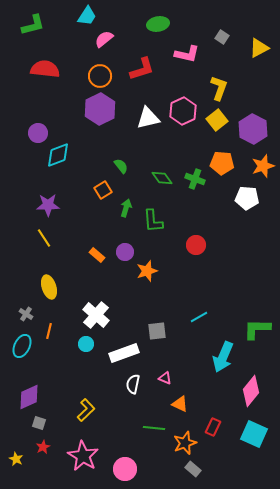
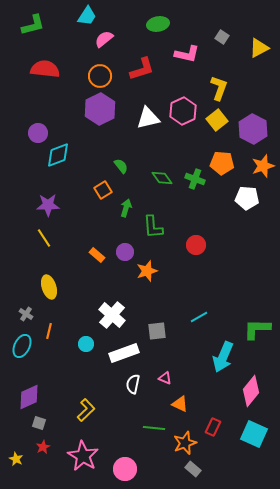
green L-shape at (153, 221): moved 6 px down
white cross at (96, 315): moved 16 px right
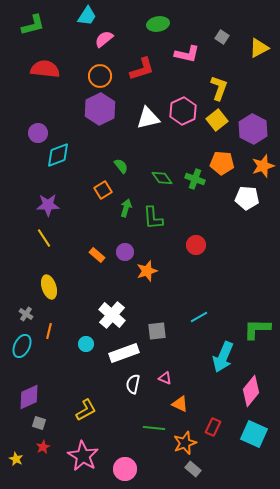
green L-shape at (153, 227): moved 9 px up
yellow L-shape at (86, 410): rotated 15 degrees clockwise
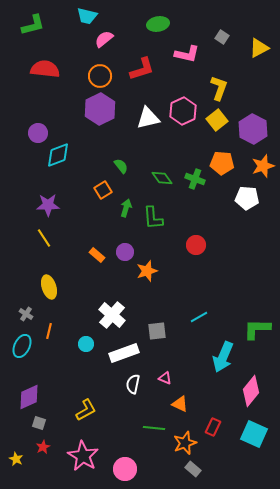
cyan trapezoid at (87, 16): rotated 70 degrees clockwise
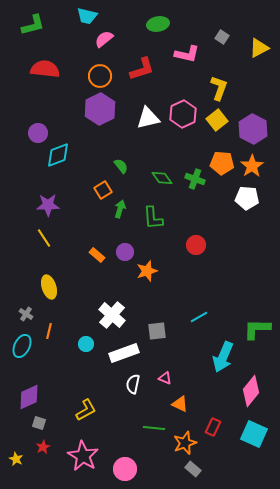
pink hexagon at (183, 111): moved 3 px down
orange star at (263, 166): moved 11 px left; rotated 15 degrees counterclockwise
green arrow at (126, 208): moved 6 px left, 1 px down
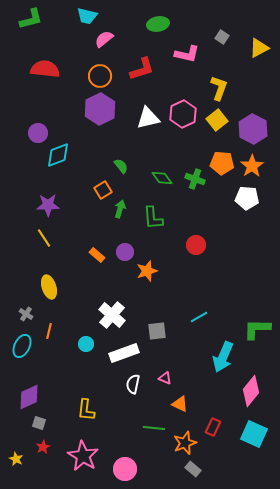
green L-shape at (33, 25): moved 2 px left, 6 px up
yellow L-shape at (86, 410): rotated 125 degrees clockwise
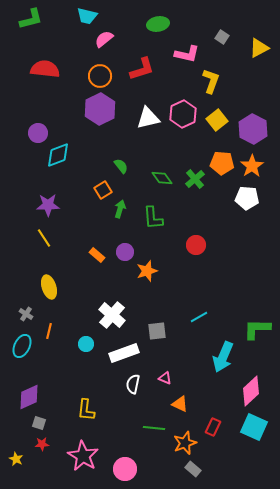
yellow L-shape at (219, 88): moved 8 px left, 7 px up
green cross at (195, 179): rotated 30 degrees clockwise
pink diamond at (251, 391): rotated 8 degrees clockwise
cyan square at (254, 434): moved 7 px up
red star at (43, 447): moved 1 px left, 3 px up; rotated 24 degrees clockwise
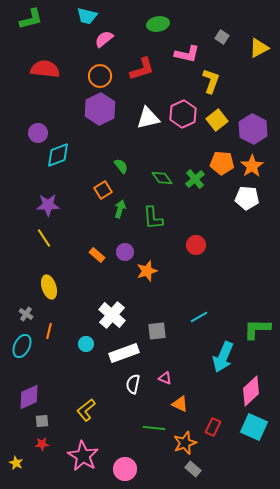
yellow L-shape at (86, 410): rotated 45 degrees clockwise
gray square at (39, 423): moved 3 px right, 2 px up; rotated 24 degrees counterclockwise
yellow star at (16, 459): moved 4 px down
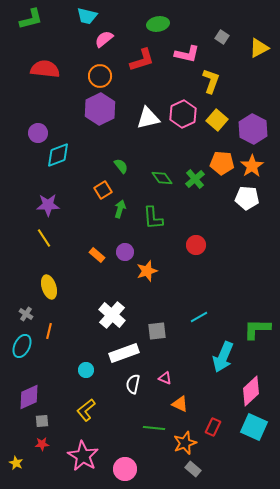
red L-shape at (142, 69): moved 9 px up
yellow square at (217, 120): rotated 10 degrees counterclockwise
cyan circle at (86, 344): moved 26 px down
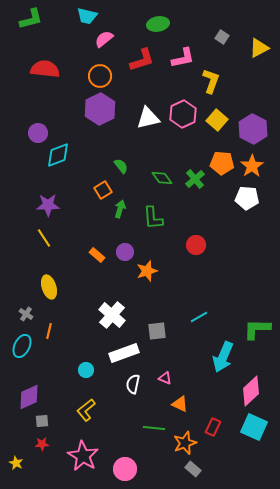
pink L-shape at (187, 54): moved 4 px left, 4 px down; rotated 25 degrees counterclockwise
